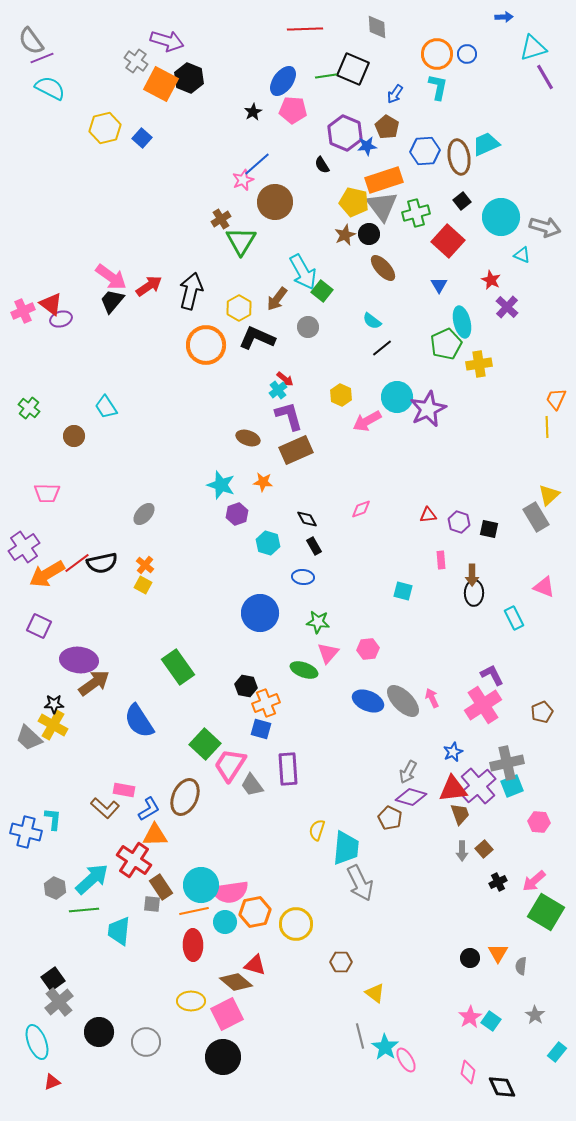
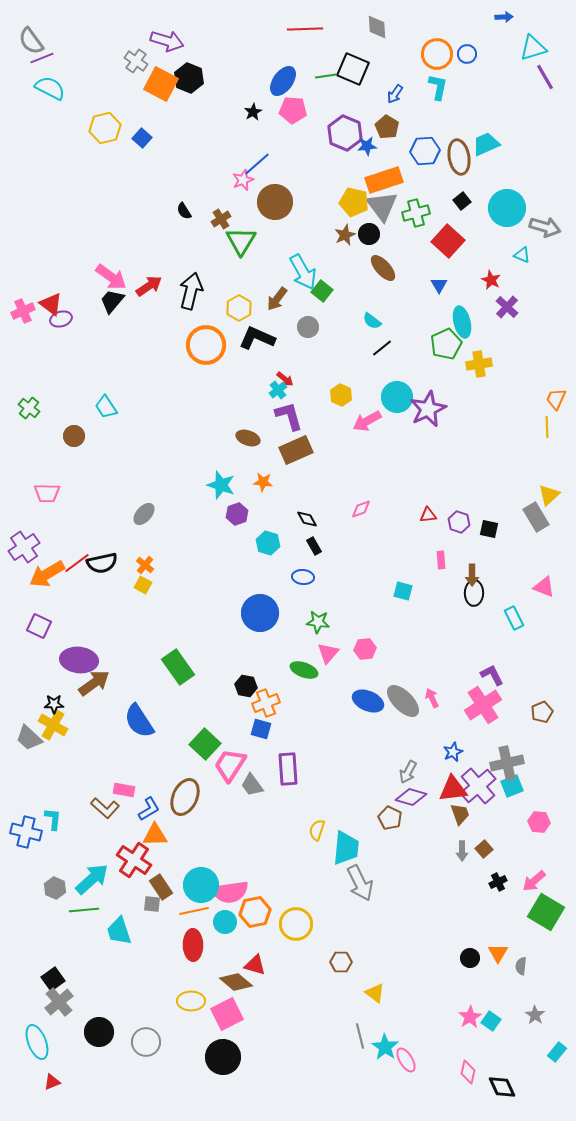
black semicircle at (322, 165): moved 138 px left, 46 px down
cyan circle at (501, 217): moved 6 px right, 9 px up
pink hexagon at (368, 649): moved 3 px left
cyan trapezoid at (119, 931): rotated 24 degrees counterclockwise
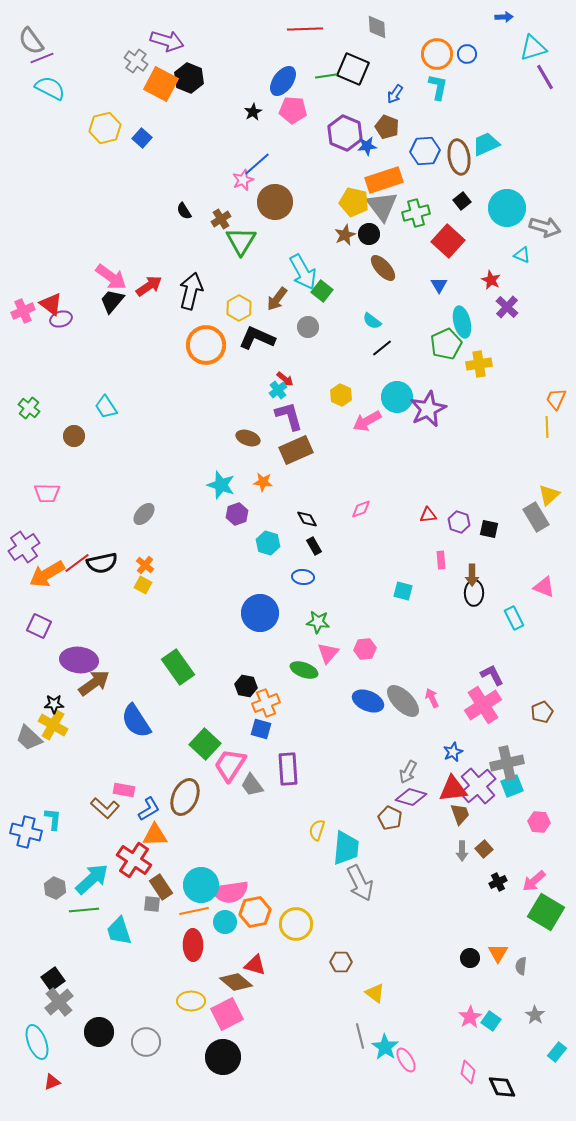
brown pentagon at (387, 127): rotated 10 degrees counterclockwise
blue semicircle at (139, 721): moved 3 px left
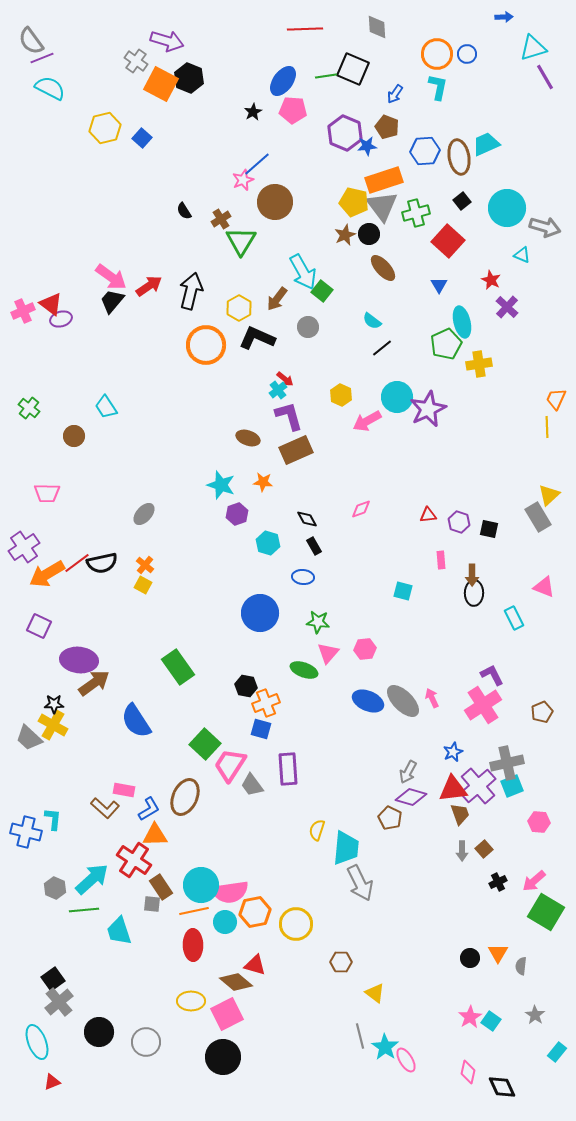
gray rectangle at (536, 517): moved 2 px right
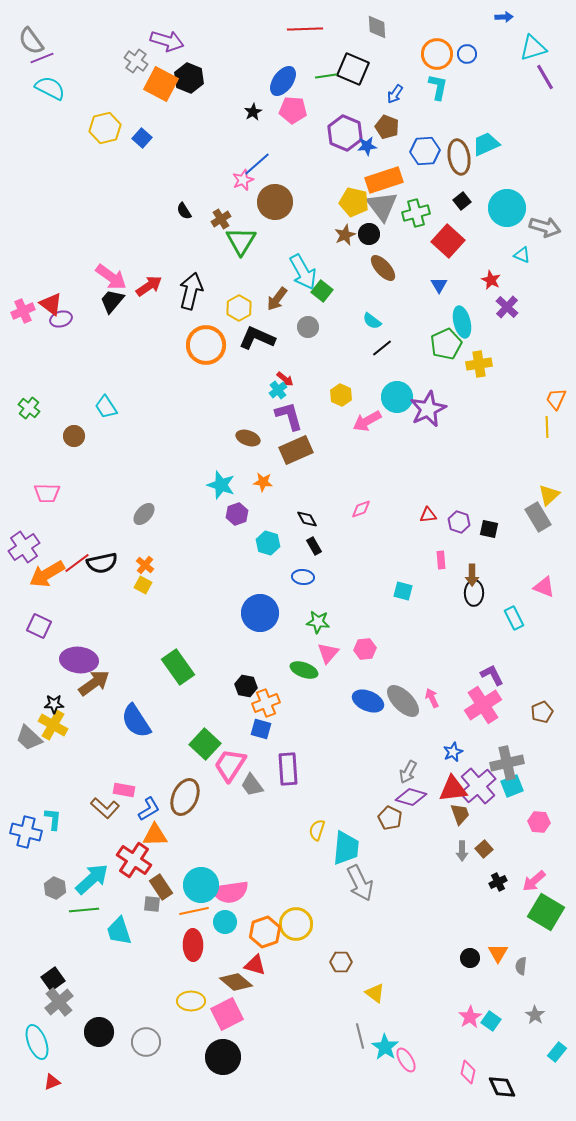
orange hexagon at (255, 912): moved 10 px right, 20 px down; rotated 8 degrees counterclockwise
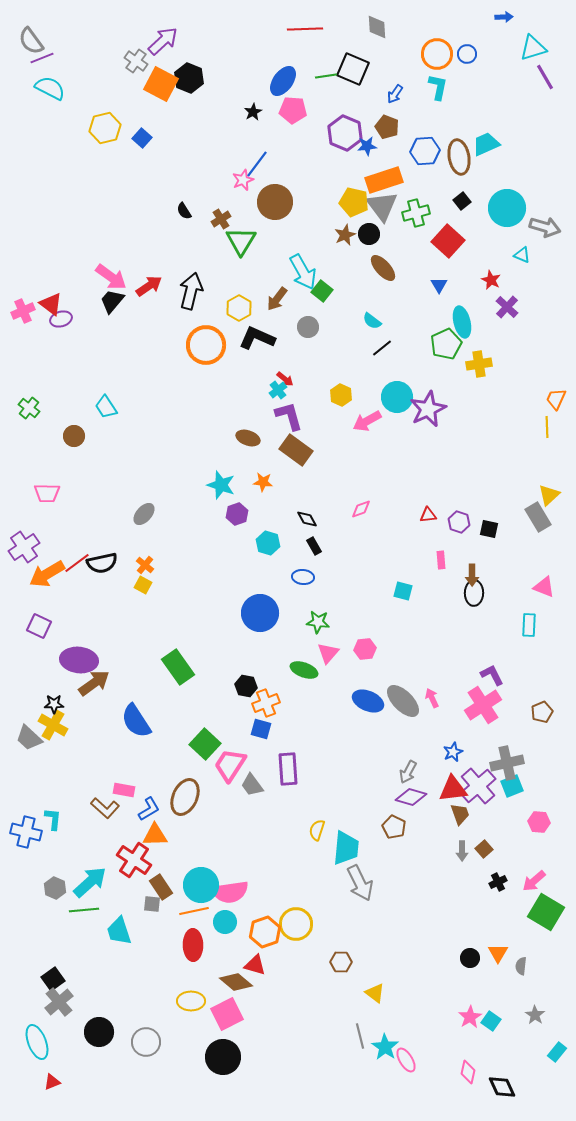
purple arrow at (167, 41): moved 4 px left; rotated 60 degrees counterclockwise
blue line at (257, 164): rotated 12 degrees counterclockwise
brown rectangle at (296, 450): rotated 60 degrees clockwise
cyan rectangle at (514, 618): moved 15 px right, 7 px down; rotated 30 degrees clockwise
brown pentagon at (390, 818): moved 4 px right, 9 px down
cyan arrow at (92, 879): moved 2 px left, 3 px down
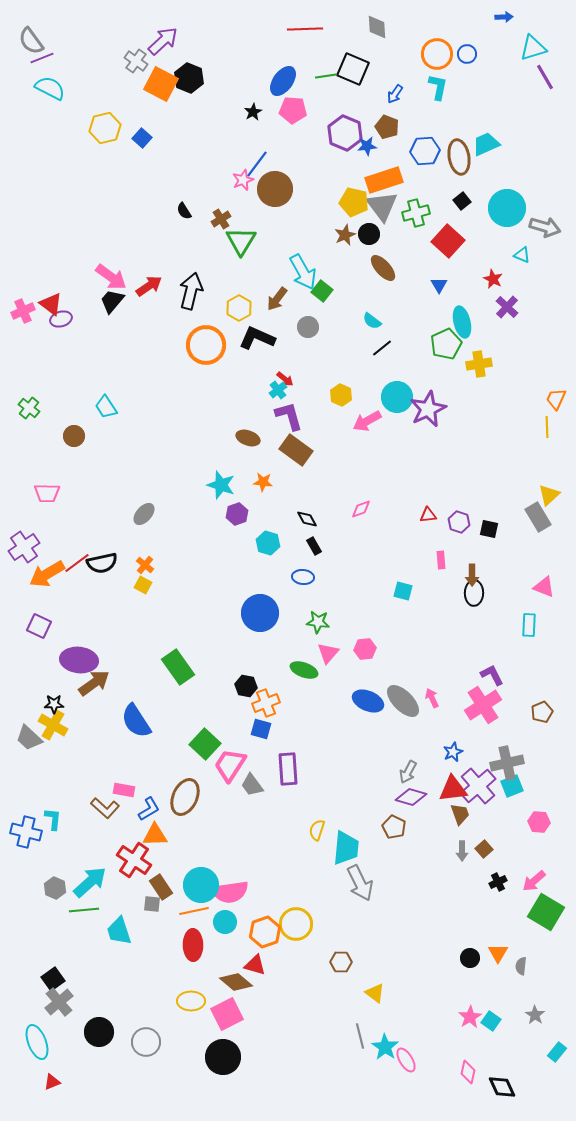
brown circle at (275, 202): moved 13 px up
red star at (491, 280): moved 2 px right, 1 px up
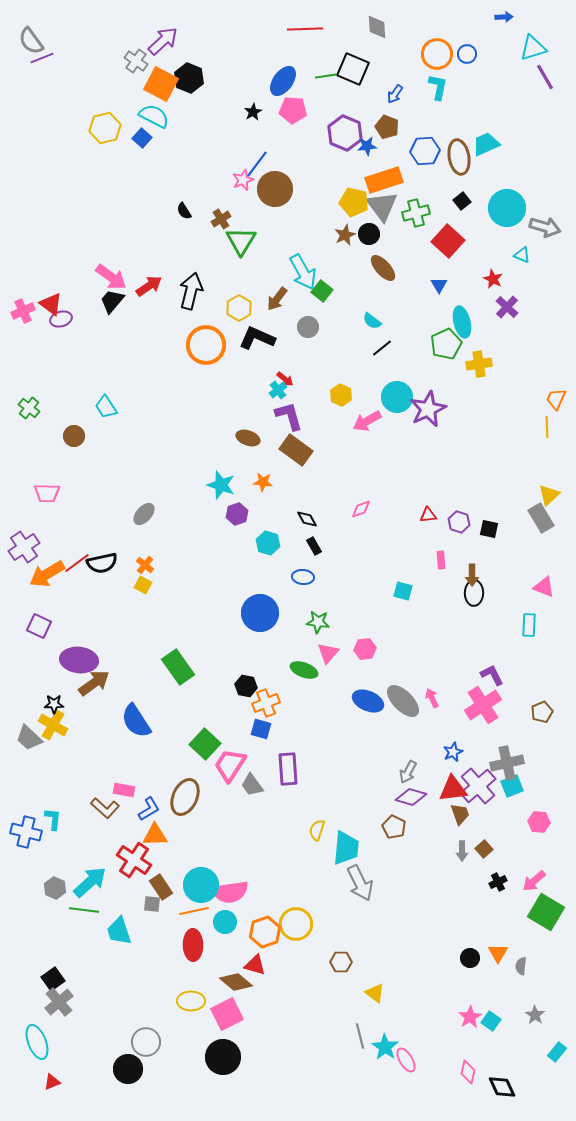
cyan semicircle at (50, 88): moved 104 px right, 28 px down
gray rectangle at (538, 517): moved 3 px right, 1 px down
green line at (84, 910): rotated 12 degrees clockwise
black circle at (99, 1032): moved 29 px right, 37 px down
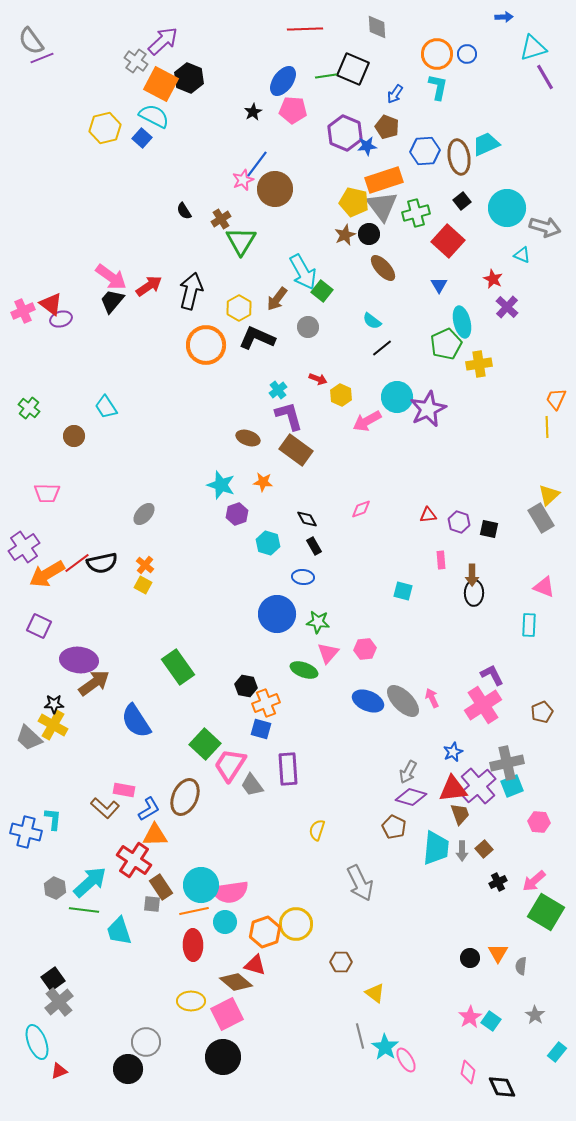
red arrow at (285, 379): moved 33 px right; rotated 18 degrees counterclockwise
blue circle at (260, 613): moved 17 px right, 1 px down
cyan trapezoid at (346, 848): moved 90 px right
red triangle at (52, 1082): moved 7 px right, 11 px up
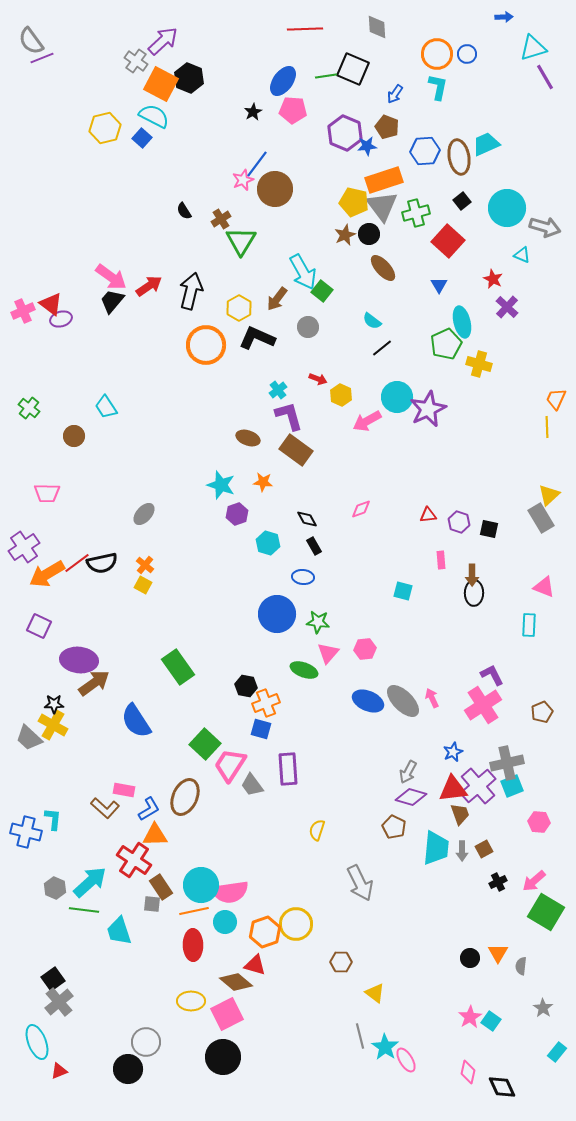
yellow cross at (479, 364): rotated 25 degrees clockwise
brown square at (484, 849): rotated 12 degrees clockwise
gray star at (535, 1015): moved 8 px right, 7 px up
